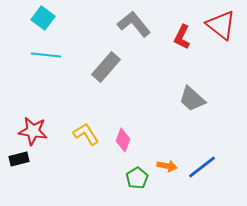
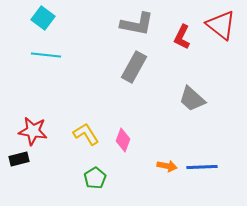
gray L-shape: moved 3 px right; rotated 140 degrees clockwise
gray rectangle: moved 28 px right; rotated 12 degrees counterclockwise
blue line: rotated 36 degrees clockwise
green pentagon: moved 42 px left
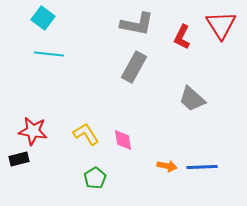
red triangle: rotated 20 degrees clockwise
cyan line: moved 3 px right, 1 px up
pink diamond: rotated 30 degrees counterclockwise
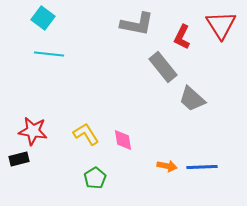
gray rectangle: moved 29 px right; rotated 68 degrees counterclockwise
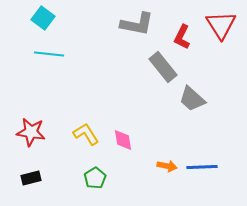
red star: moved 2 px left, 1 px down
black rectangle: moved 12 px right, 19 px down
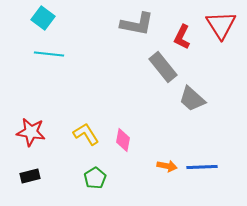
pink diamond: rotated 20 degrees clockwise
black rectangle: moved 1 px left, 2 px up
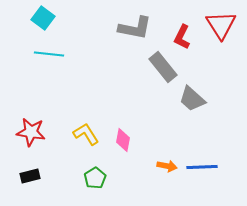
gray L-shape: moved 2 px left, 4 px down
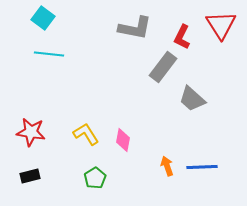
gray rectangle: rotated 76 degrees clockwise
orange arrow: rotated 120 degrees counterclockwise
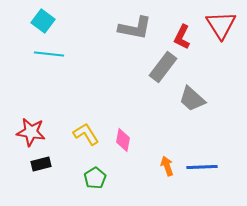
cyan square: moved 3 px down
black rectangle: moved 11 px right, 12 px up
